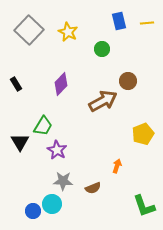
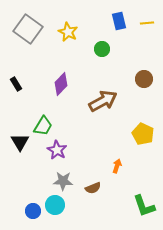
gray square: moved 1 px left, 1 px up; rotated 8 degrees counterclockwise
brown circle: moved 16 px right, 2 px up
yellow pentagon: rotated 25 degrees counterclockwise
cyan circle: moved 3 px right, 1 px down
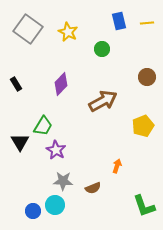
brown circle: moved 3 px right, 2 px up
yellow pentagon: moved 8 px up; rotated 25 degrees clockwise
purple star: moved 1 px left
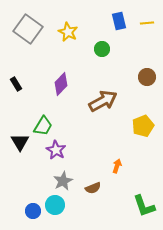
gray star: rotated 30 degrees counterclockwise
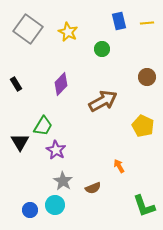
yellow pentagon: rotated 25 degrees counterclockwise
orange arrow: moved 2 px right; rotated 48 degrees counterclockwise
gray star: rotated 12 degrees counterclockwise
blue circle: moved 3 px left, 1 px up
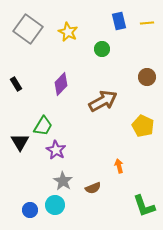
orange arrow: rotated 16 degrees clockwise
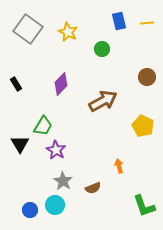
black triangle: moved 2 px down
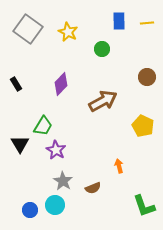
blue rectangle: rotated 12 degrees clockwise
